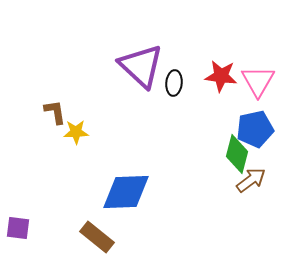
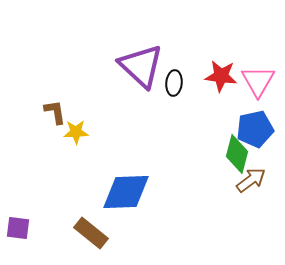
brown rectangle: moved 6 px left, 4 px up
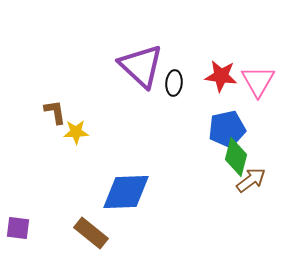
blue pentagon: moved 28 px left
green diamond: moved 1 px left, 3 px down
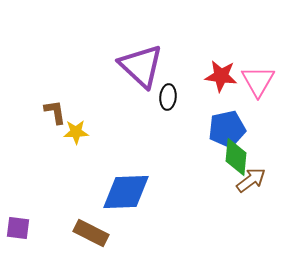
black ellipse: moved 6 px left, 14 px down
green diamond: rotated 9 degrees counterclockwise
brown rectangle: rotated 12 degrees counterclockwise
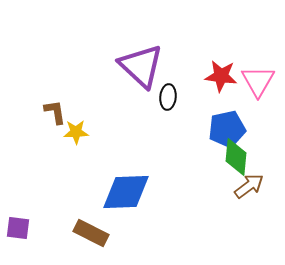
brown arrow: moved 2 px left, 6 px down
